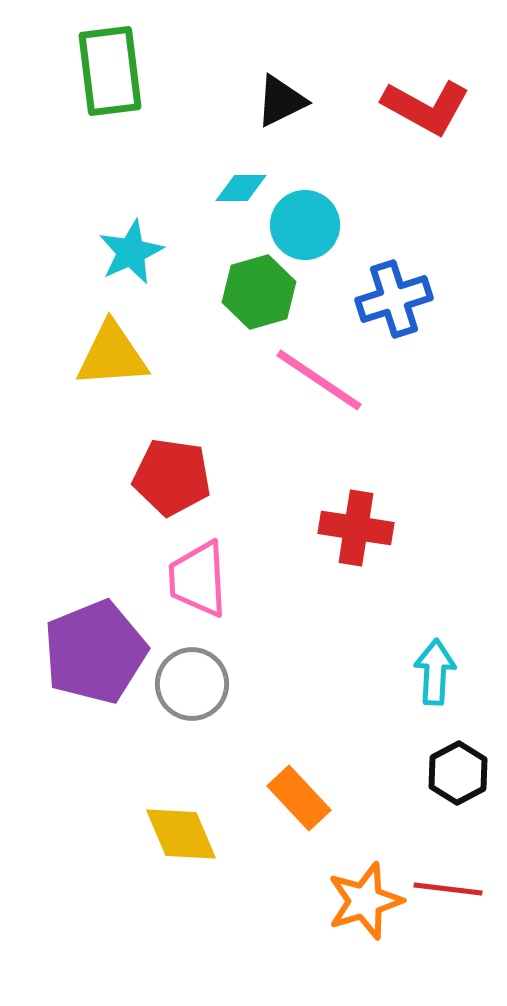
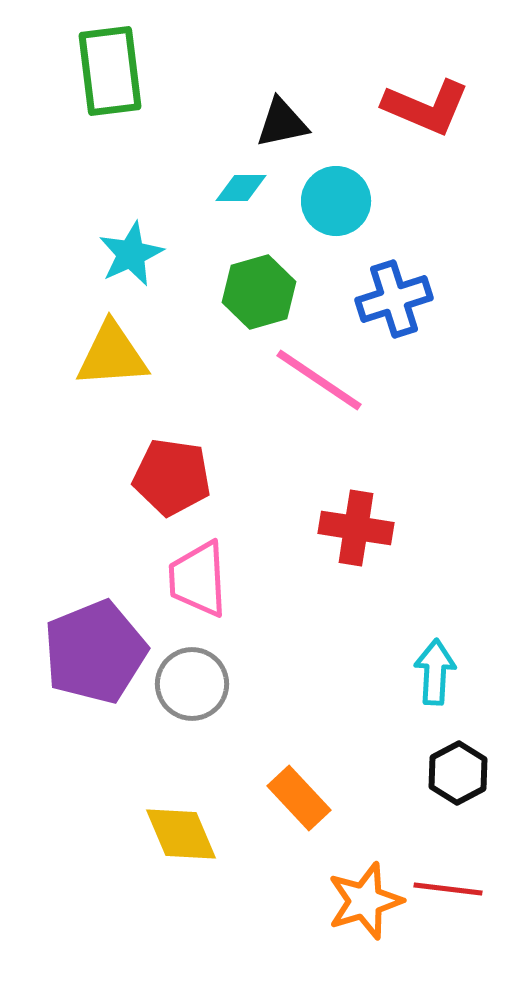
black triangle: moved 1 px right, 22 px down; rotated 14 degrees clockwise
red L-shape: rotated 6 degrees counterclockwise
cyan circle: moved 31 px right, 24 px up
cyan star: moved 2 px down
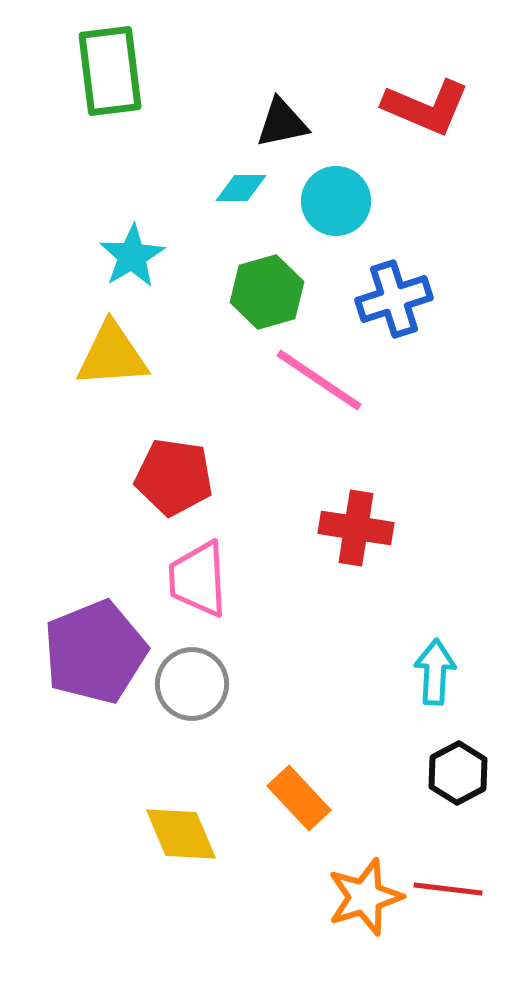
cyan star: moved 1 px right, 2 px down; rotated 6 degrees counterclockwise
green hexagon: moved 8 px right
red pentagon: moved 2 px right
orange star: moved 4 px up
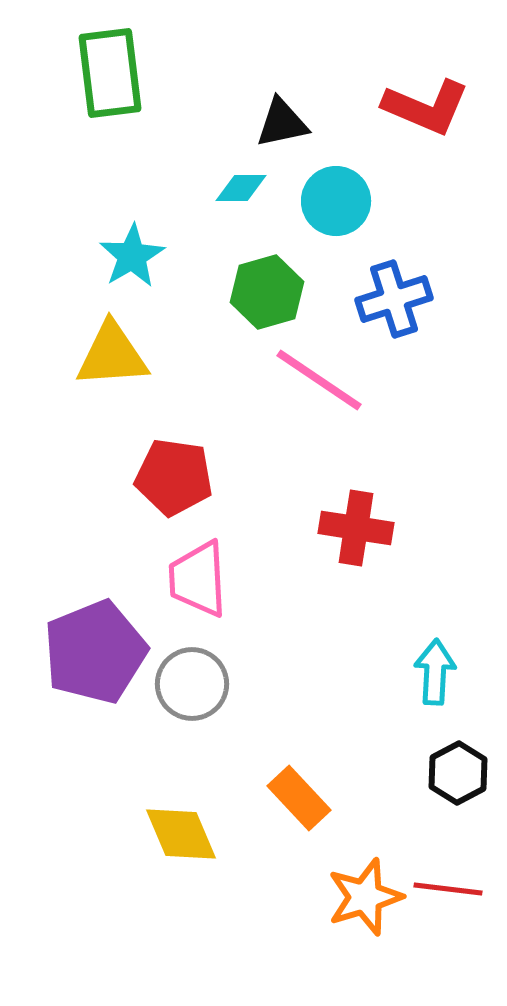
green rectangle: moved 2 px down
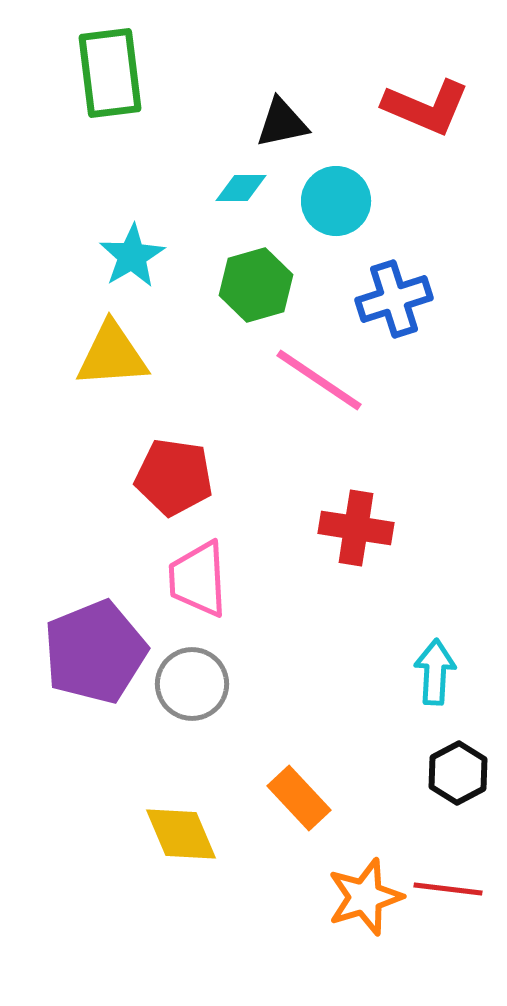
green hexagon: moved 11 px left, 7 px up
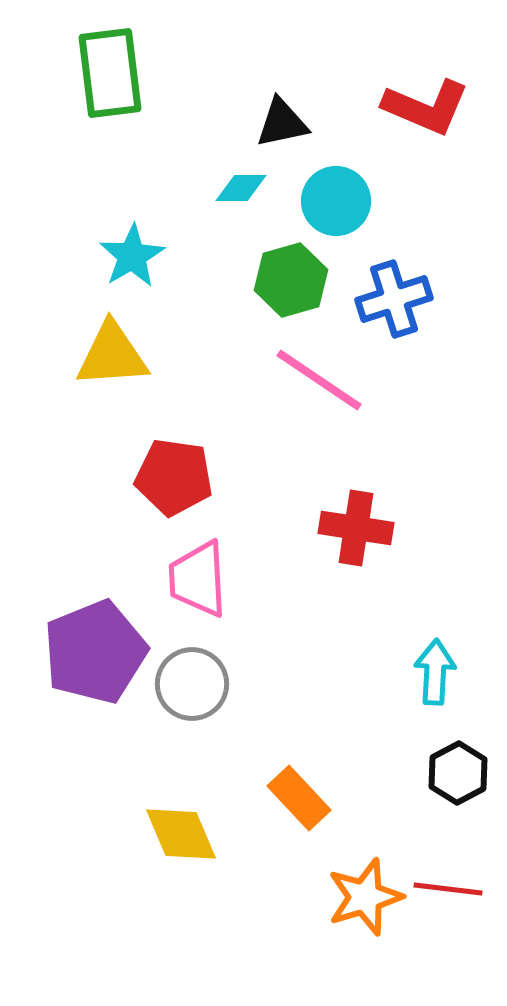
green hexagon: moved 35 px right, 5 px up
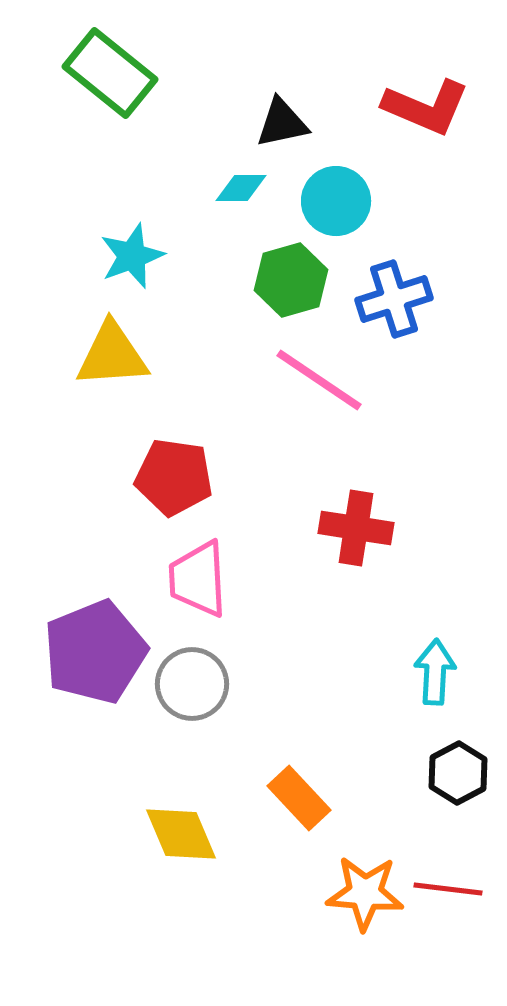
green rectangle: rotated 44 degrees counterclockwise
cyan star: rotated 10 degrees clockwise
orange star: moved 4 px up; rotated 22 degrees clockwise
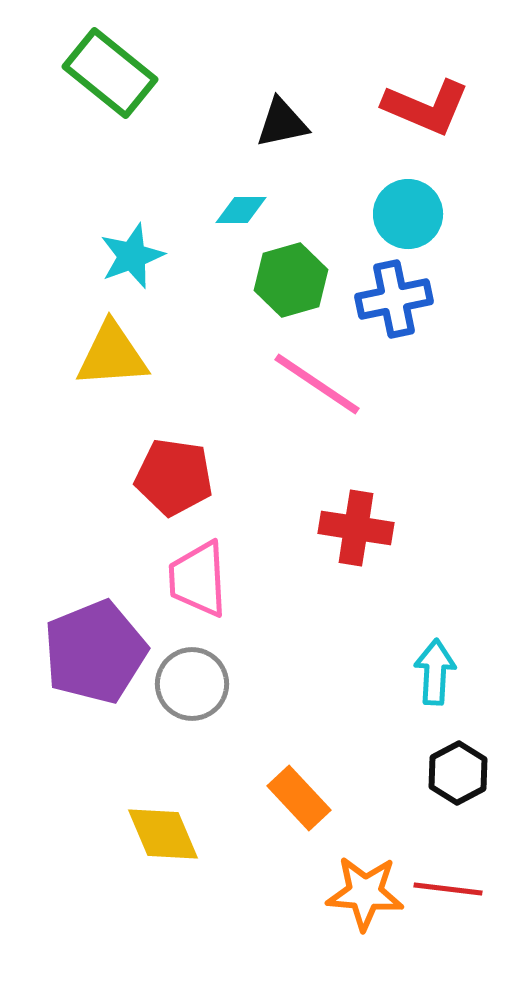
cyan diamond: moved 22 px down
cyan circle: moved 72 px right, 13 px down
blue cross: rotated 6 degrees clockwise
pink line: moved 2 px left, 4 px down
yellow diamond: moved 18 px left
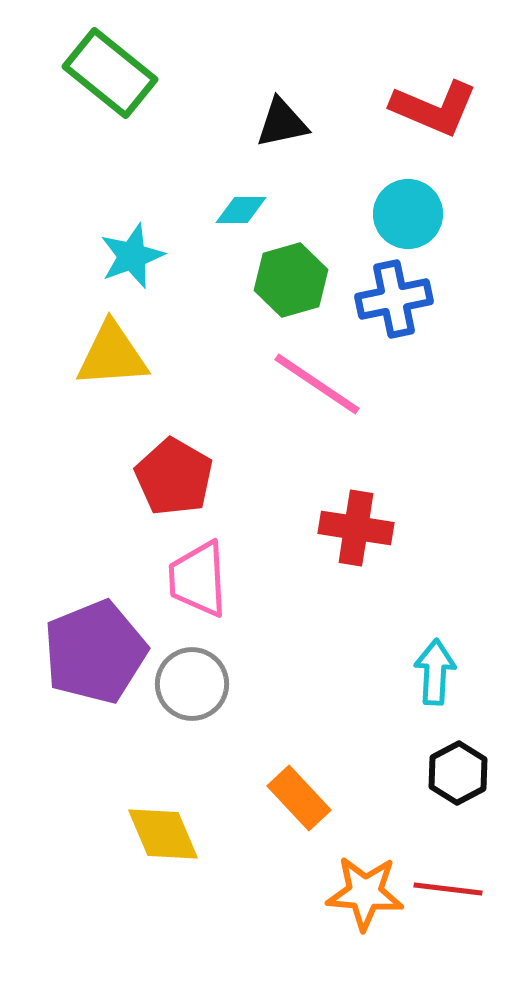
red L-shape: moved 8 px right, 1 px down
red pentagon: rotated 22 degrees clockwise
